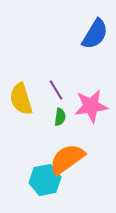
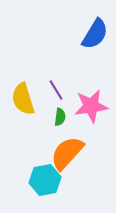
yellow semicircle: moved 2 px right
orange semicircle: moved 6 px up; rotated 12 degrees counterclockwise
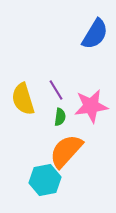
orange semicircle: moved 1 px left, 2 px up
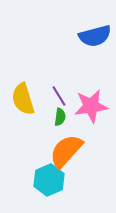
blue semicircle: moved 2 px down; rotated 44 degrees clockwise
purple line: moved 3 px right, 6 px down
cyan hexagon: moved 4 px right; rotated 12 degrees counterclockwise
